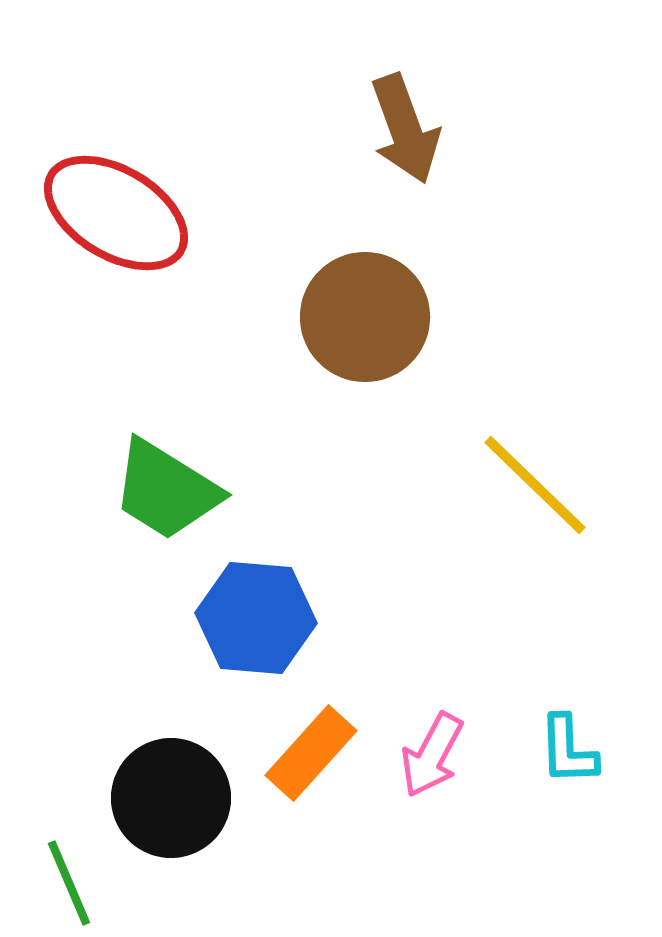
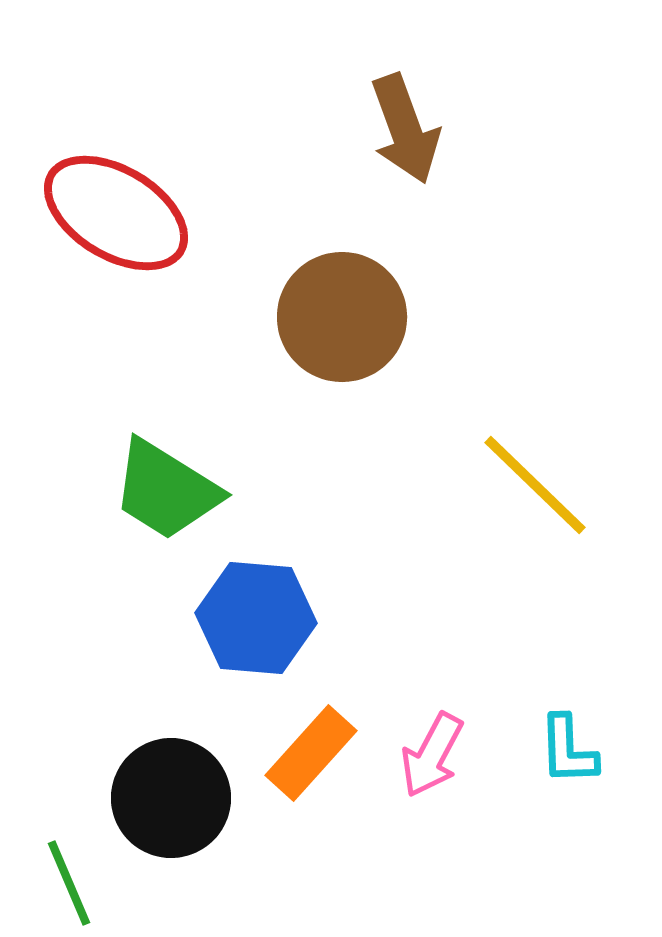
brown circle: moved 23 px left
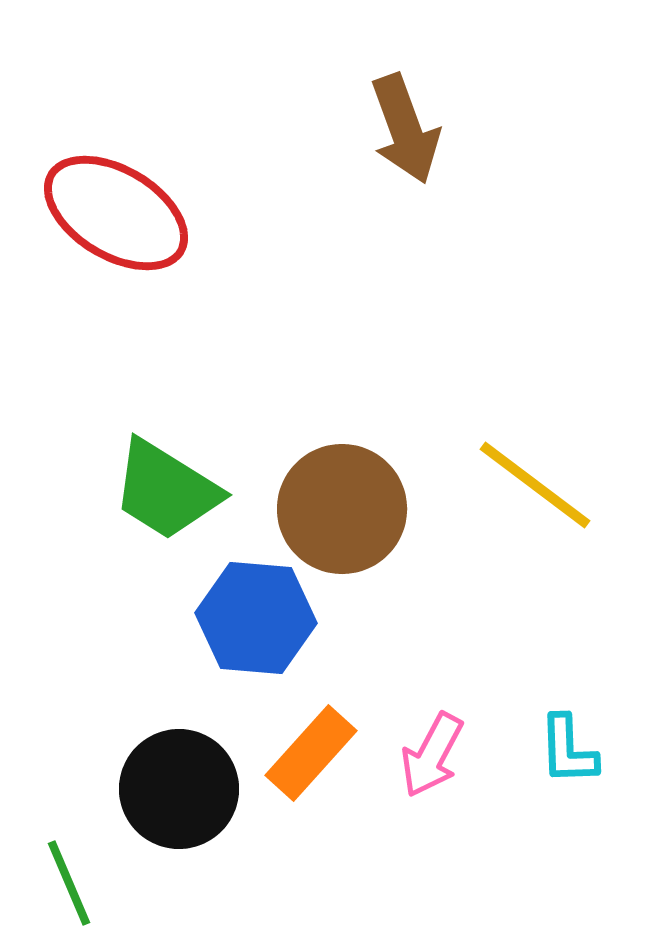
brown circle: moved 192 px down
yellow line: rotated 7 degrees counterclockwise
black circle: moved 8 px right, 9 px up
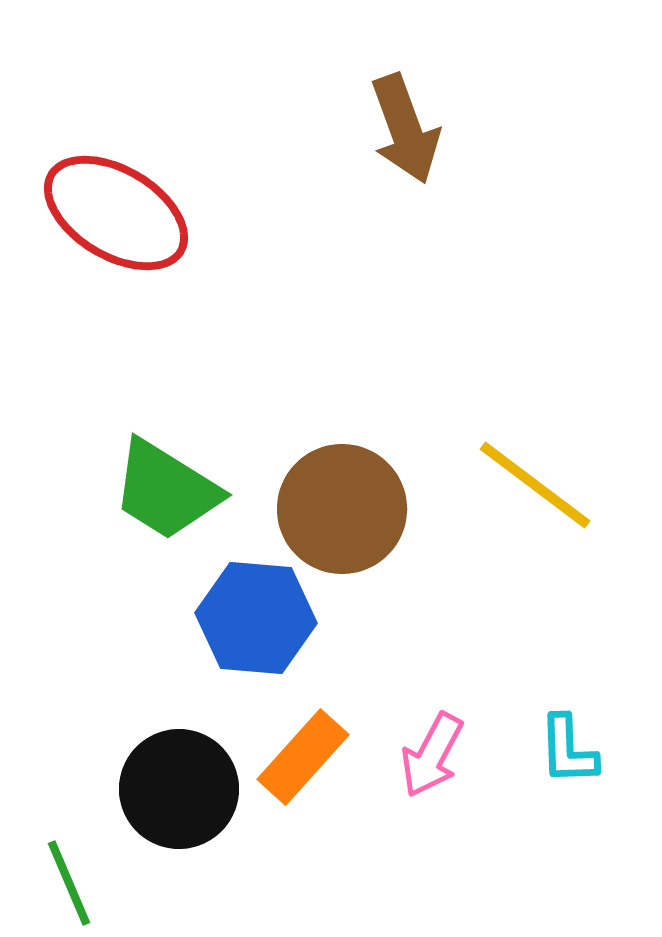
orange rectangle: moved 8 px left, 4 px down
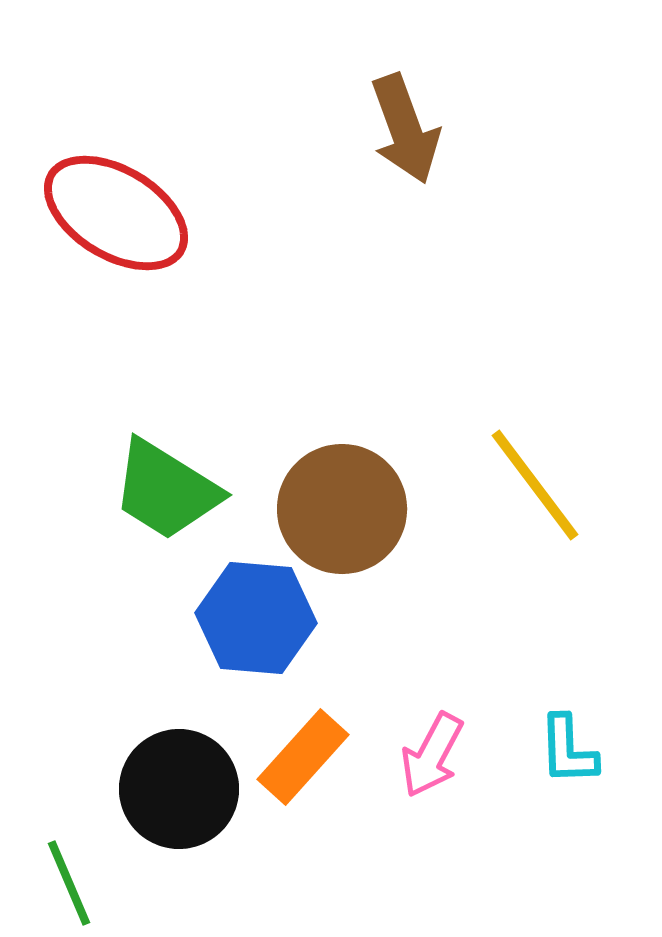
yellow line: rotated 16 degrees clockwise
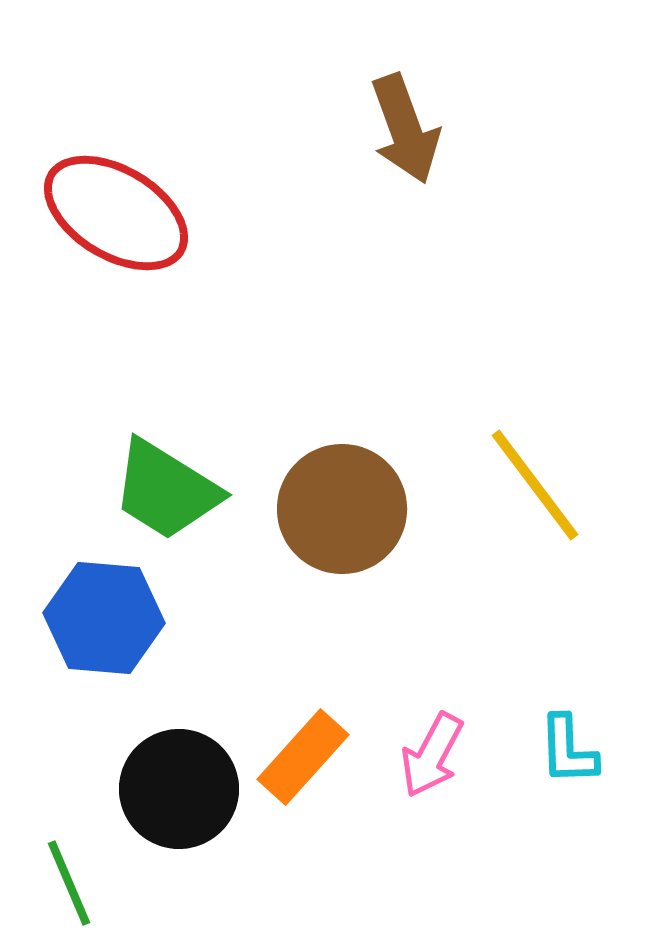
blue hexagon: moved 152 px left
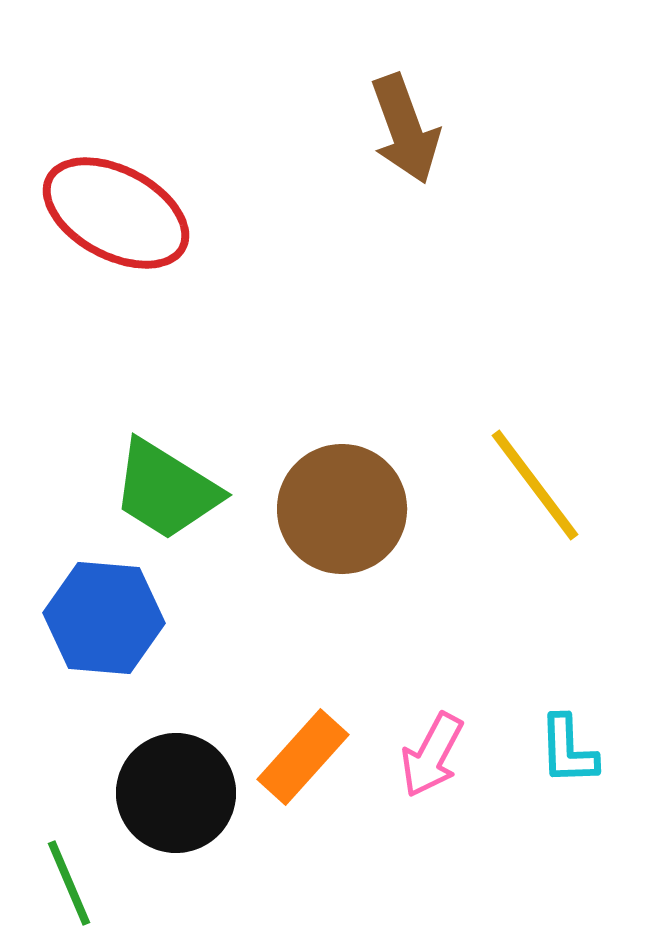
red ellipse: rotated 3 degrees counterclockwise
black circle: moved 3 px left, 4 px down
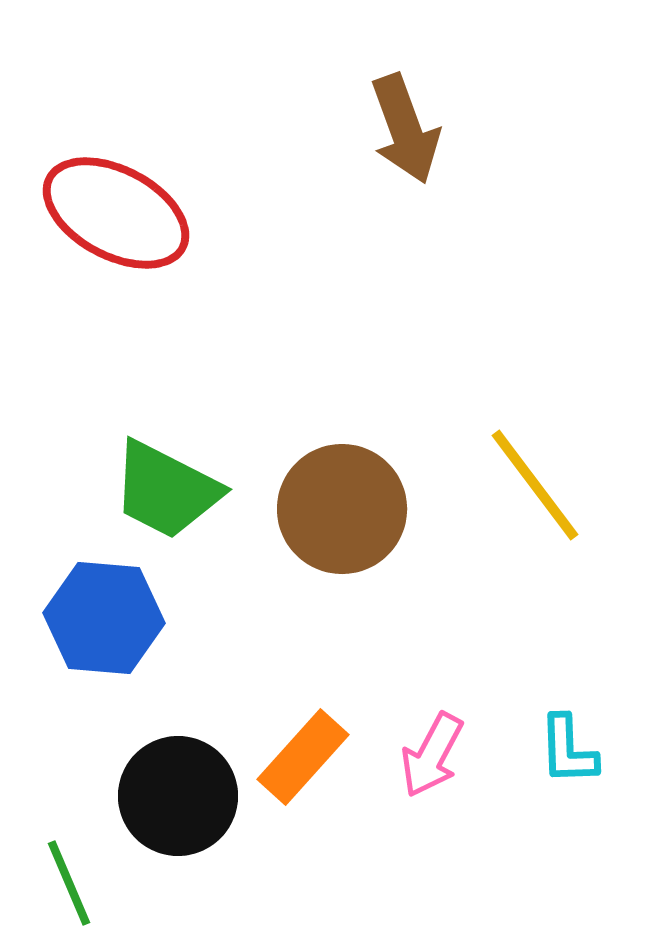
green trapezoid: rotated 5 degrees counterclockwise
black circle: moved 2 px right, 3 px down
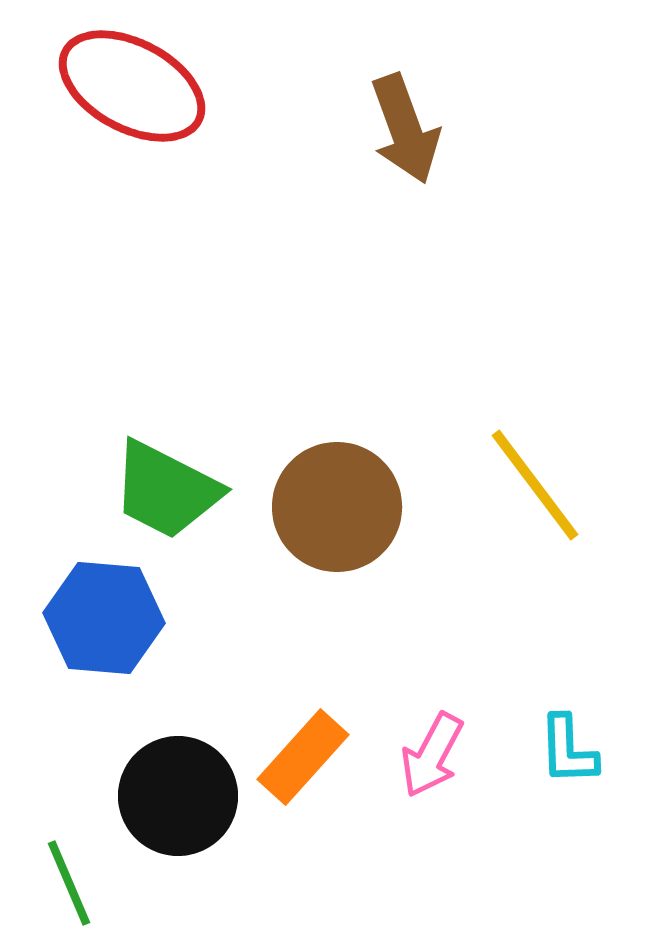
red ellipse: moved 16 px right, 127 px up
brown circle: moved 5 px left, 2 px up
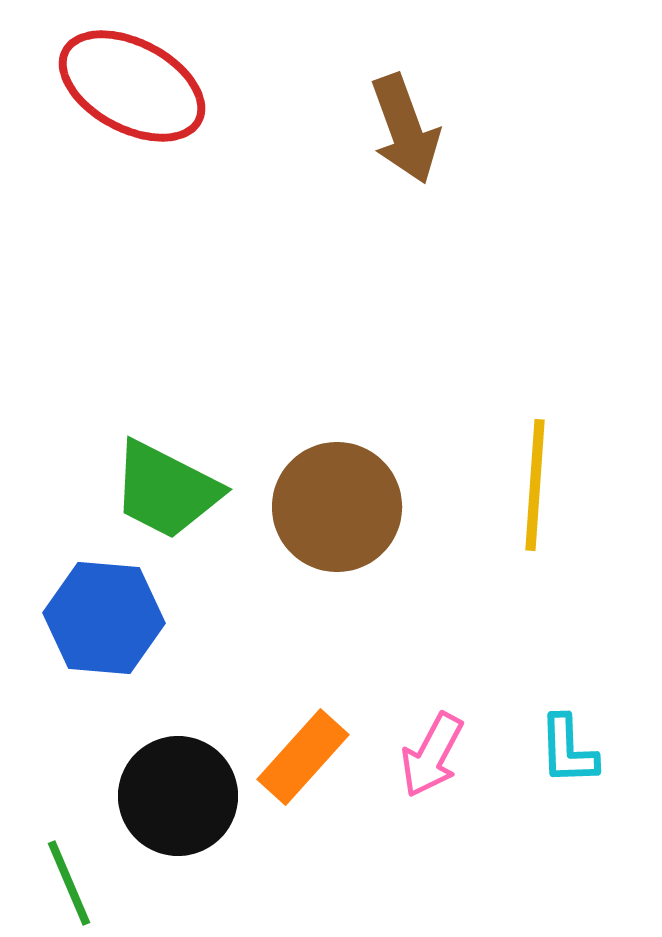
yellow line: rotated 41 degrees clockwise
